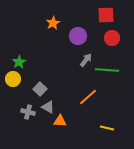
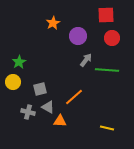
yellow circle: moved 3 px down
gray square: rotated 32 degrees clockwise
orange line: moved 14 px left
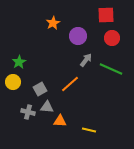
green line: moved 4 px right, 1 px up; rotated 20 degrees clockwise
gray square: rotated 16 degrees counterclockwise
orange line: moved 4 px left, 13 px up
gray triangle: moved 1 px left; rotated 24 degrees counterclockwise
yellow line: moved 18 px left, 2 px down
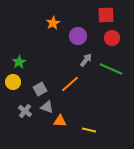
gray triangle: rotated 16 degrees clockwise
gray cross: moved 3 px left, 1 px up; rotated 24 degrees clockwise
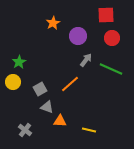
gray cross: moved 19 px down
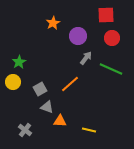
gray arrow: moved 2 px up
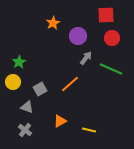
gray triangle: moved 20 px left
orange triangle: rotated 32 degrees counterclockwise
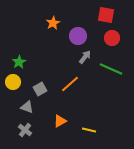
red square: rotated 12 degrees clockwise
gray arrow: moved 1 px left, 1 px up
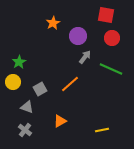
yellow line: moved 13 px right; rotated 24 degrees counterclockwise
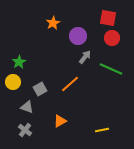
red square: moved 2 px right, 3 px down
